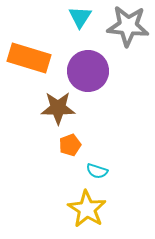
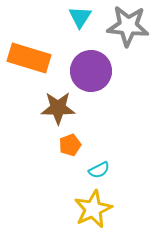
purple circle: moved 3 px right
cyan semicircle: moved 2 px right, 1 px up; rotated 45 degrees counterclockwise
yellow star: moved 6 px right; rotated 15 degrees clockwise
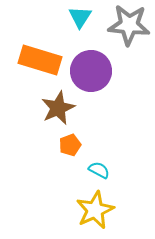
gray star: moved 1 px right, 1 px up
orange rectangle: moved 11 px right, 2 px down
brown star: rotated 24 degrees counterclockwise
cyan semicircle: rotated 125 degrees counterclockwise
yellow star: moved 2 px right, 1 px down
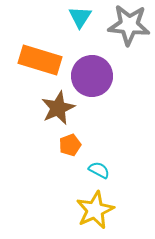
purple circle: moved 1 px right, 5 px down
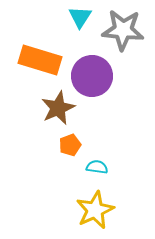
gray star: moved 6 px left, 5 px down
cyan semicircle: moved 2 px left, 3 px up; rotated 20 degrees counterclockwise
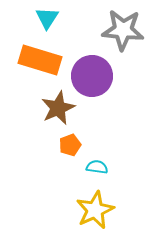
cyan triangle: moved 33 px left, 1 px down
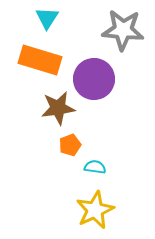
purple circle: moved 2 px right, 3 px down
brown star: rotated 16 degrees clockwise
cyan semicircle: moved 2 px left
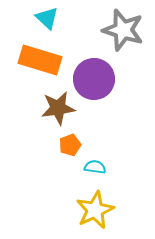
cyan triangle: rotated 20 degrees counterclockwise
gray star: rotated 12 degrees clockwise
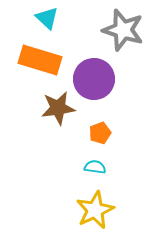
orange pentagon: moved 30 px right, 12 px up
